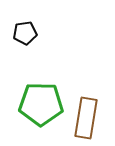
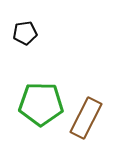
brown rectangle: rotated 18 degrees clockwise
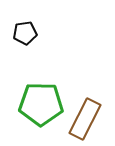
brown rectangle: moved 1 px left, 1 px down
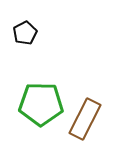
black pentagon: rotated 20 degrees counterclockwise
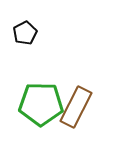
brown rectangle: moved 9 px left, 12 px up
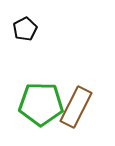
black pentagon: moved 4 px up
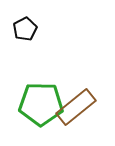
brown rectangle: rotated 24 degrees clockwise
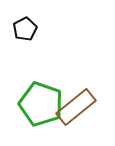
green pentagon: rotated 18 degrees clockwise
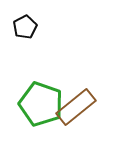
black pentagon: moved 2 px up
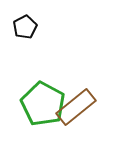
green pentagon: moved 2 px right; rotated 9 degrees clockwise
